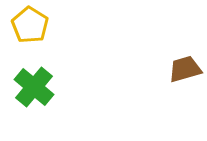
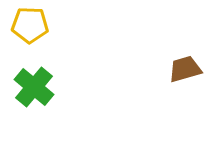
yellow pentagon: rotated 30 degrees counterclockwise
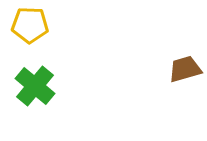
green cross: moved 1 px right, 1 px up
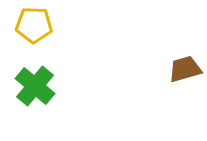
yellow pentagon: moved 4 px right
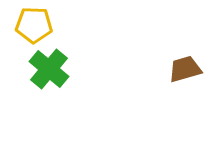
green cross: moved 14 px right, 17 px up
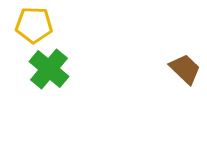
brown trapezoid: rotated 60 degrees clockwise
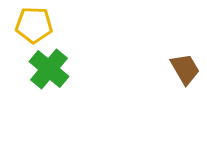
brown trapezoid: rotated 16 degrees clockwise
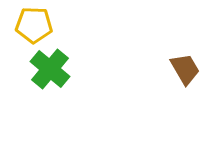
green cross: moved 1 px right
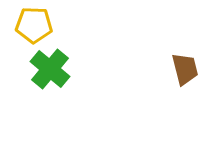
brown trapezoid: rotated 16 degrees clockwise
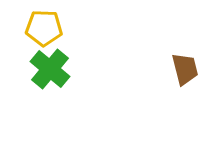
yellow pentagon: moved 10 px right, 3 px down
